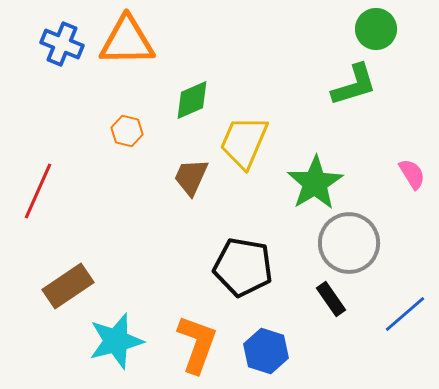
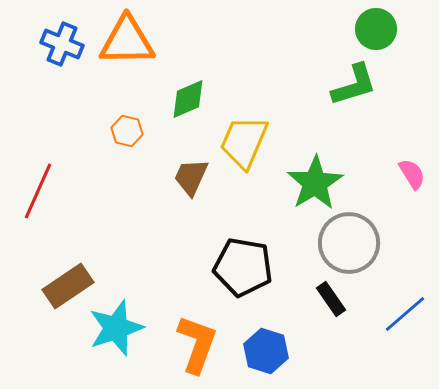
green diamond: moved 4 px left, 1 px up
cyan star: moved 13 px up; rotated 4 degrees counterclockwise
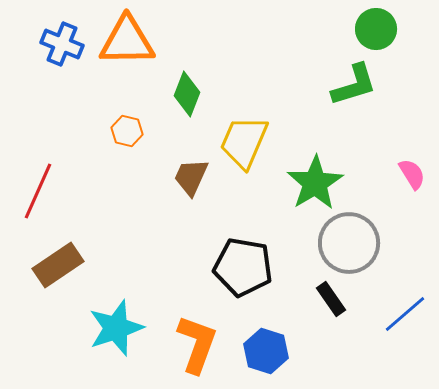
green diamond: moved 1 px left, 5 px up; rotated 45 degrees counterclockwise
brown rectangle: moved 10 px left, 21 px up
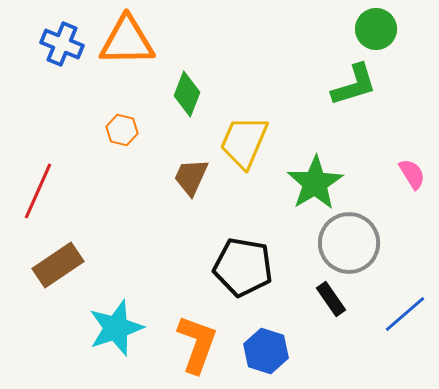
orange hexagon: moved 5 px left, 1 px up
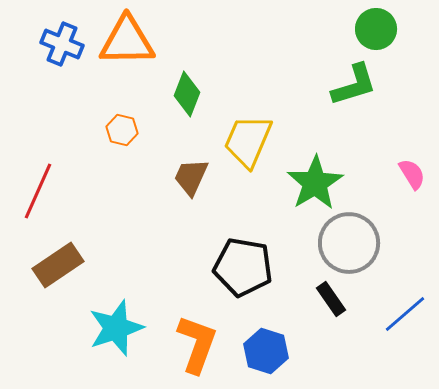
yellow trapezoid: moved 4 px right, 1 px up
